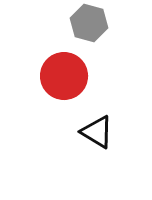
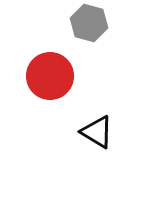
red circle: moved 14 px left
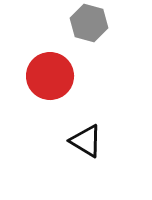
black triangle: moved 11 px left, 9 px down
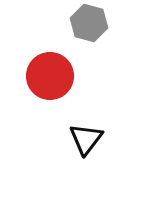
black triangle: moved 2 px up; rotated 36 degrees clockwise
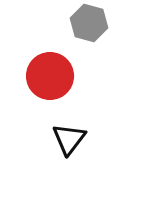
black triangle: moved 17 px left
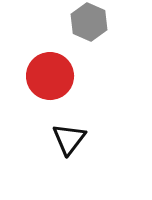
gray hexagon: moved 1 px up; rotated 9 degrees clockwise
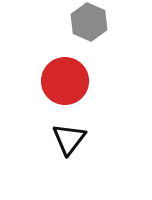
red circle: moved 15 px right, 5 px down
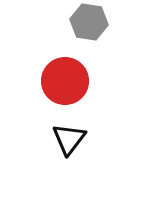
gray hexagon: rotated 15 degrees counterclockwise
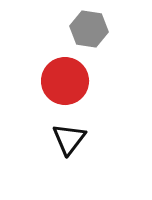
gray hexagon: moved 7 px down
